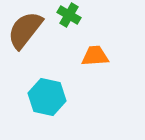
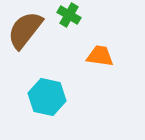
orange trapezoid: moved 5 px right; rotated 12 degrees clockwise
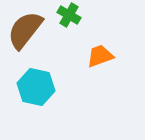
orange trapezoid: rotated 28 degrees counterclockwise
cyan hexagon: moved 11 px left, 10 px up
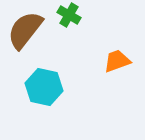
orange trapezoid: moved 17 px right, 5 px down
cyan hexagon: moved 8 px right
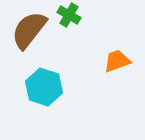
brown semicircle: moved 4 px right
cyan hexagon: rotated 6 degrees clockwise
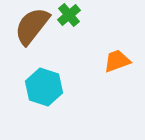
green cross: rotated 20 degrees clockwise
brown semicircle: moved 3 px right, 4 px up
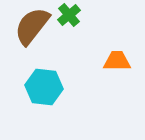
orange trapezoid: rotated 20 degrees clockwise
cyan hexagon: rotated 12 degrees counterclockwise
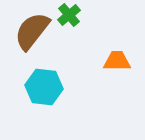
brown semicircle: moved 5 px down
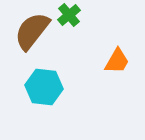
orange trapezoid: rotated 120 degrees clockwise
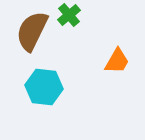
brown semicircle: rotated 12 degrees counterclockwise
